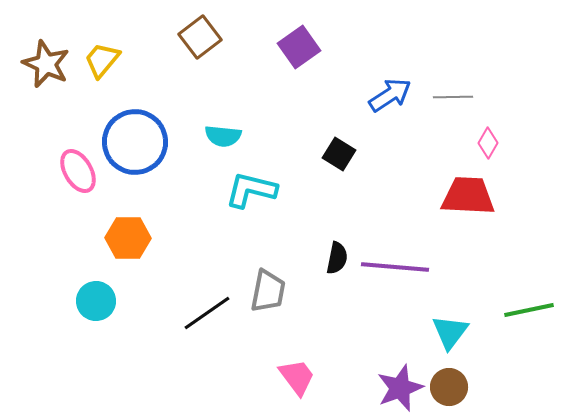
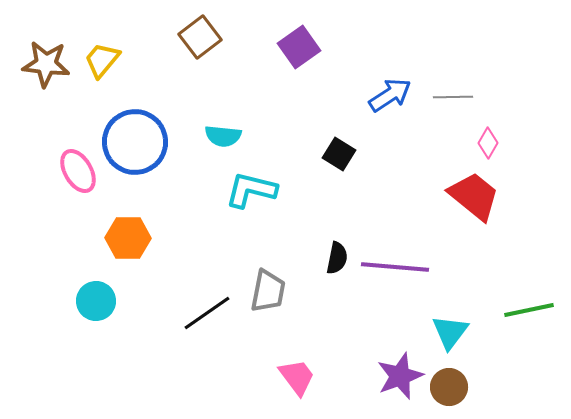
brown star: rotated 18 degrees counterclockwise
red trapezoid: moved 6 px right; rotated 36 degrees clockwise
purple star: moved 12 px up
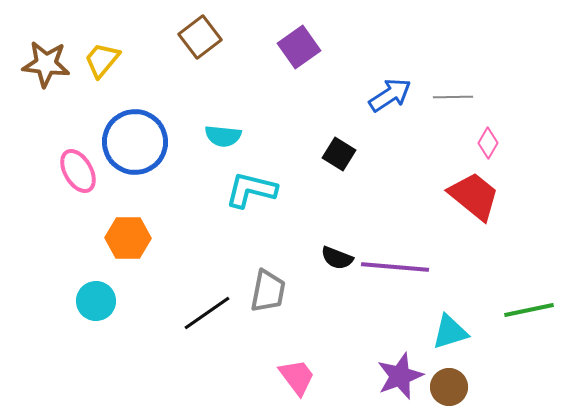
black semicircle: rotated 100 degrees clockwise
cyan triangle: rotated 36 degrees clockwise
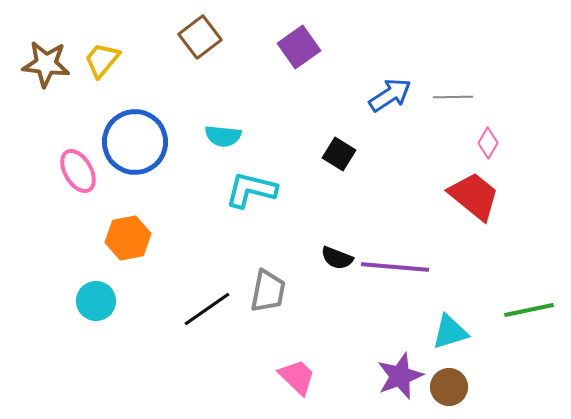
orange hexagon: rotated 12 degrees counterclockwise
black line: moved 4 px up
pink trapezoid: rotated 9 degrees counterclockwise
